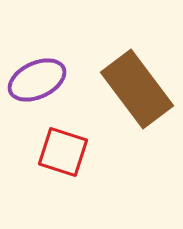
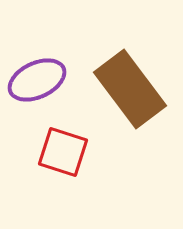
brown rectangle: moved 7 px left
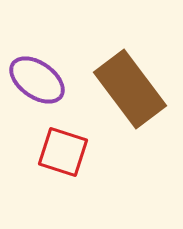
purple ellipse: rotated 60 degrees clockwise
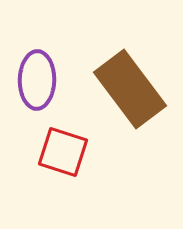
purple ellipse: rotated 56 degrees clockwise
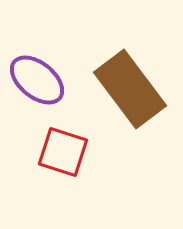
purple ellipse: rotated 52 degrees counterclockwise
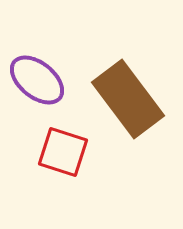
brown rectangle: moved 2 px left, 10 px down
